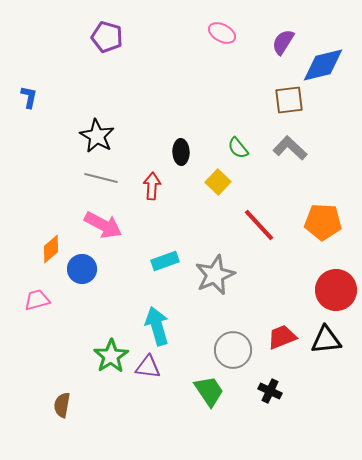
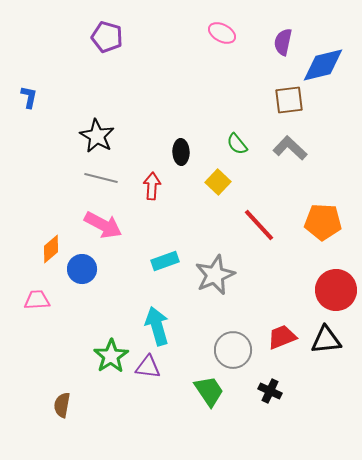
purple semicircle: rotated 20 degrees counterclockwise
green semicircle: moved 1 px left, 4 px up
pink trapezoid: rotated 12 degrees clockwise
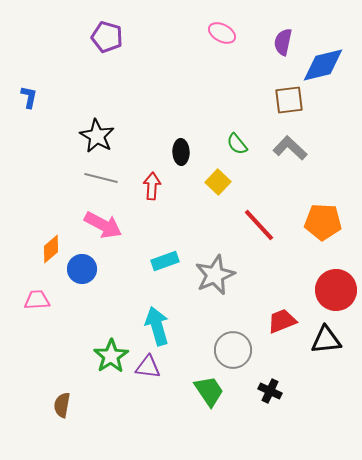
red trapezoid: moved 16 px up
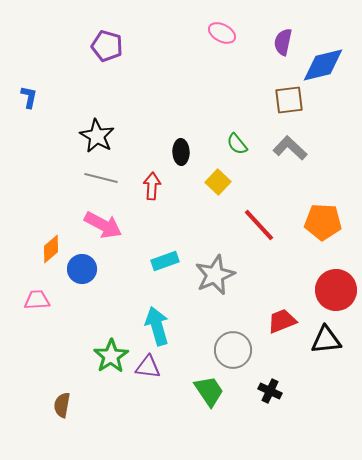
purple pentagon: moved 9 px down
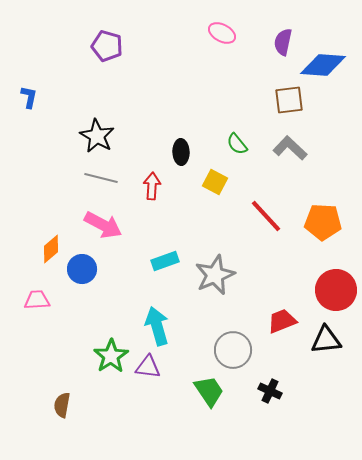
blue diamond: rotated 18 degrees clockwise
yellow square: moved 3 px left; rotated 15 degrees counterclockwise
red line: moved 7 px right, 9 px up
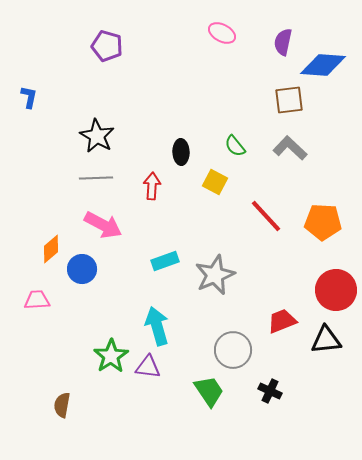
green semicircle: moved 2 px left, 2 px down
gray line: moved 5 px left; rotated 16 degrees counterclockwise
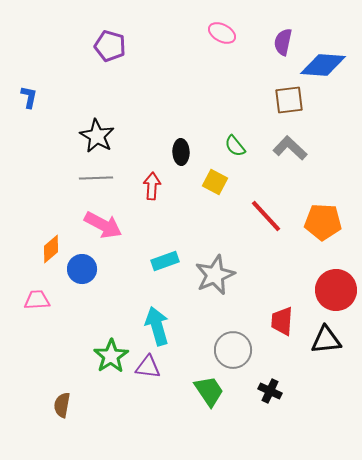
purple pentagon: moved 3 px right
red trapezoid: rotated 64 degrees counterclockwise
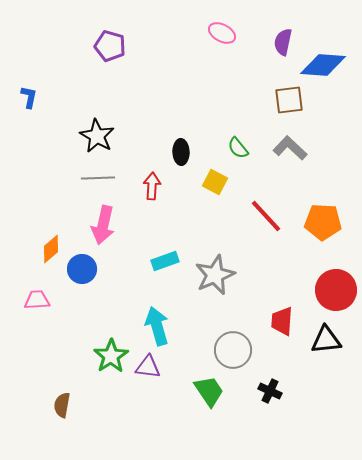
green semicircle: moved 3 px right, 2 px down
gray line: moved 2 px right
pink arrow: rotated 75 degrees clockwise
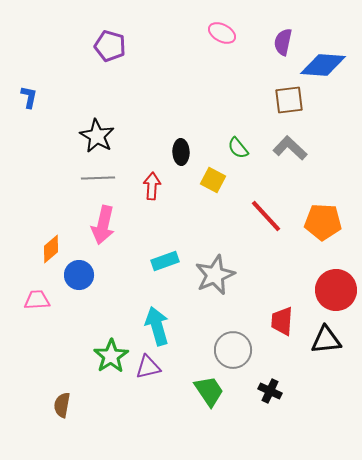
yellow square: moved 2 px left, 2 px up
blue circle: moved 3 px left, 6 px down
purple triangle: rotated 20 degrees counterclockwise
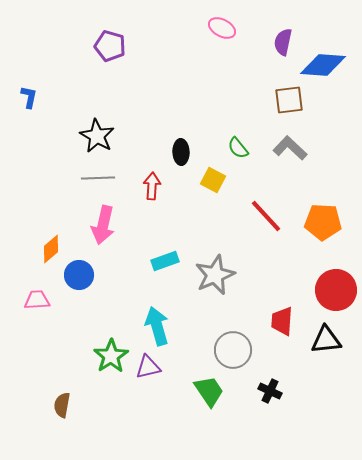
pink ellipse: moved 5 px up
